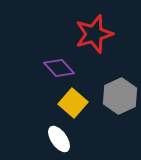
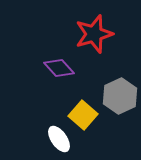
yellow square: moved 10 px right, 12 px down
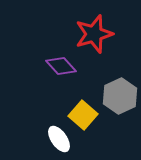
purple diamond: moved 2 px right, 2 px up
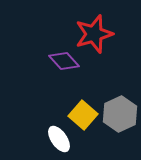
purple diamond: moved 3 px right, 5 px up
gray hexagon: moved 18 px down
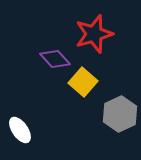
purple diamond: moved 9 px left, 2 px up
yellow square: moved 33 px up
white ellipse: moved 39 px left, 9 px up
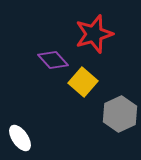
purple diamond: moved 2 px left, 1 px down
white ellipse: moved 8 px down
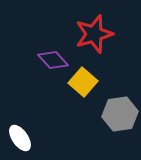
gray hexagon: rotated 16 degrees clockwise
